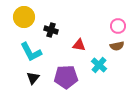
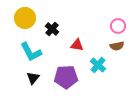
yellow circle: moved 1 px right, 1 px down
black cross: moved 1 px right, 1 px up; rotated 24 degrees clockwise
red triangle: moved 2 px left
cyan cross: moved 1 px left
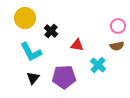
black cross: moved 1 px left, 2 px down
purple pentagon: moved 2 px left
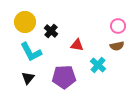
yellow circle: moved 4 px down
black triangle: moved 5 px left
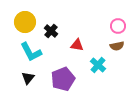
purple pentagon: moved 1 px left, 2 px down; rotated 20 degrees counterclockwise
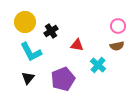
black cross: rotated 16 degrees clockwise
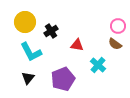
brown semicircle: moved 2 px left, 2 px up; rotated 48 degrees clockwise
